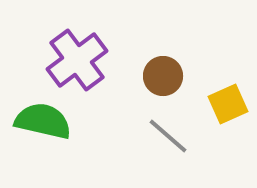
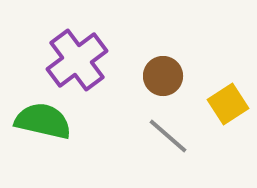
yellow square: rotated 9 degrees counterclockwise
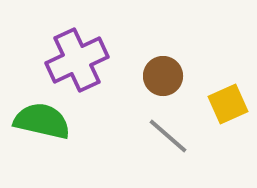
purple cross: rotated 12 degrees clockwise
yellow square: rotated 9 degrees clockwise
green semicircle: moved 1 px left
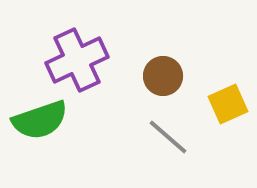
green semicircle: moved 2 px left, 1 px up; rotated 148 degrees clockwise
gray line: moved 1 px down
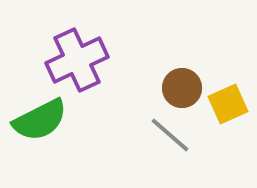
brown circle: moved 19 px right, 12 px down
green semicircle: rotated 8 degrees counterclockwise
gray line: moved 2 px right, 2 px up
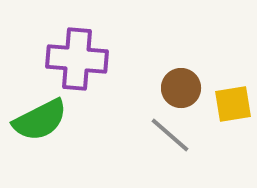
purple cross: moved 1 px up; rotated 30 degrees clockwise
brown circle: moved 1 px left
yellow square: moved 5 px right; rotated 15 degrees clockwise
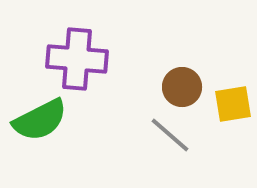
brown circle: moved 1 px right, 1 px up
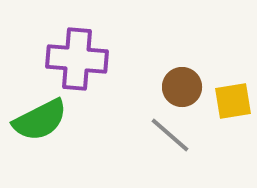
yellow square: moved 3 px up
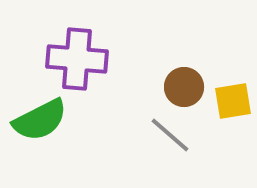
brown circle: moved 2 px right
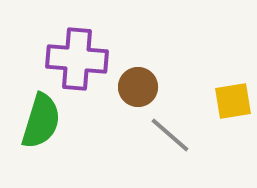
brown circle: moved 46 px left
green semicircle: moved 1 px right, 1 px down; rotated 46 degrees counterclockwise
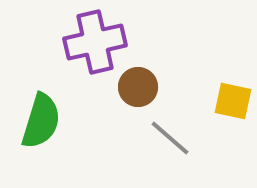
purple cross: moved 18 px right, 17 px up; rotated 18 degrees counterclockwise
yellow square: rotated 21 degrees clockwise
gray line: moved 3 px down
